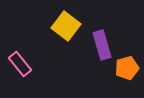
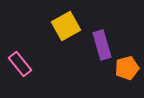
yellow square: rotated 24 degrees clockwise
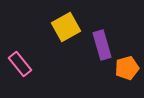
yellow square: moved 1 px down
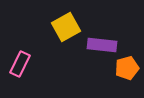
purple rectangle: rotated 68 degrees counterclockwise
pink rectangle: rotated 65 degrees clockwise
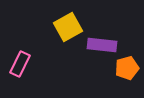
yellow square: moved 2 px right
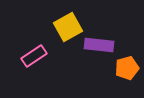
purple rectangle: moved 3 px left
pink rectangle: moved 14 px right, 8 px up; rotated 30 degrees clockwise
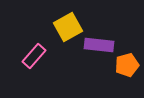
pink rectangle: rotated 15 degrees counterclockwise
orange pentagon: moved 3 px up
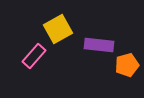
yellow square: moved 10 px left, 2 px down
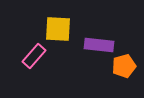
yellow square: rotated 32 degrees clockwise
orange pentagon: moved 3 px left, 1 px down
